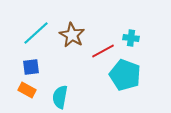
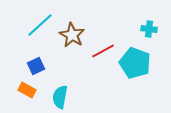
cyan line: moved 4 px right, 8 px up
cyan cross: moved 18 px right, 9 px up
blue square: moved 5 px right, 1 px up; rotated 18 degrees counterclockwise
cyan pentagon: moved 10 px right, 12 px up
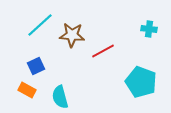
brown star: rotated 25 degrees counterclockwise
cyan pentagon: moved 6 px right, 19 px down
cyan semicircle: rotated 25 degrees counterclockwise
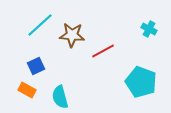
cyan cross: rotated 21 degrees clockwise
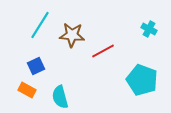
cyan line: rotated 16 degrees counterclockwise
cyan pentagon: moved 1 px right, 2 px up
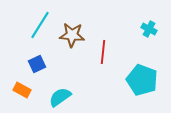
red line: moved 1 px down; rotated 55 degrees counterclockwise
blue square: moved 1 px right, 2 px up
orange rectangle: moved 5 px left
cyan semicircle: rotated 70 degrees clockwise
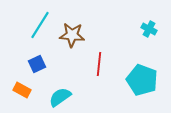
red line: moved 4 px left, 12 px down
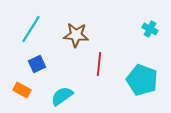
cyan line: moved 9 px left, 4 px down
cyan cross: moved 1 px right
brown star: moved 4 px right
cyan semicircle: moved 2 px right, 1 px up
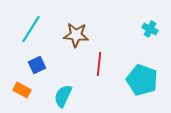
blue square: moved 1 px down
cyan semicircle: moved 1 px right; rotated 30 degrees counterclockwise
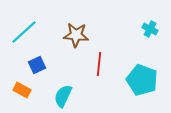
cyan line: moved 7 px left, 3 px down; rotated 16 degrees clockwise
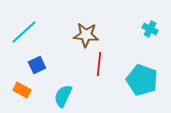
brown star: moved 10 px right
